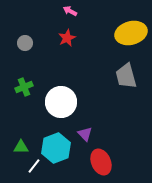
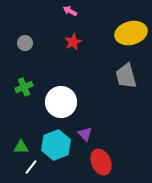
red star: moved 6 px right, 4 px down
cyan hexagon: moved 3 px up
white line: moved 3 px left, 1 px down
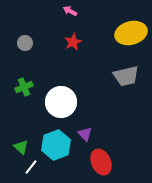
gray trapezoid: rotated 88 degrees counterclockwise
green triangle: rotated 42 degrees clockwise
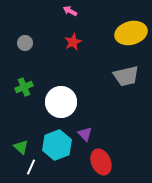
cyan hexagon: moved 1 px right
white line: rotated 14 degrees counterclockwise
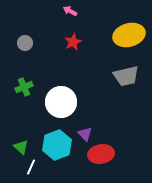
yellow ellipse: moved 2 px left, 2 px down
red ellipse: moved 8 px up; rotated 75 degrees counterclockwise
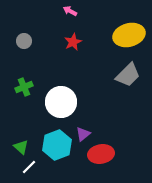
gray circle: moved 1 px left, 2 px up
gray trapezoid: moved 2 px right, 1 px up; rotated 32 degrees counterclockwise
purple triangle: moved 2 px left; rotated 35 degrees clockwise
white line: moved 2 px left; rotated 21 degrees clockwise
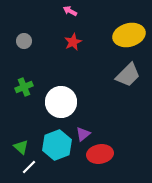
red ellipse: moved 1 px left
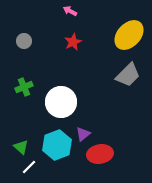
yellow ellipse: rotated 32 degrees counterclockwise
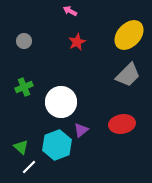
red star: moved 4 px right
purple triangle: moved 2 px left, 4 px up
red ellipse: moved 22 px right, 30 px up
